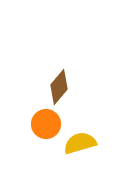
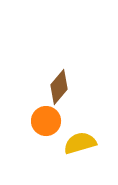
orange circle: moved 3 px up
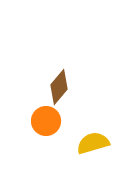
yellow semicircle: moved 13 px right
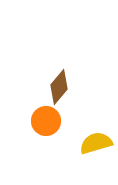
yellow semicircle: moved 3 px right
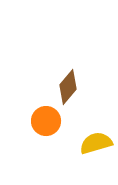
brown diamond: moved 9 px right
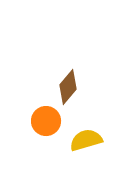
yellow semicircle: moved 10 px left, 3 px up
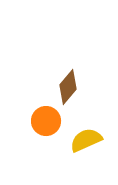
yellow semicircle: rotated 8 degrees counterclockwise
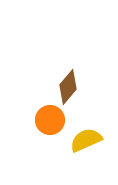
orange circle: moved 4 px right, 1 px up
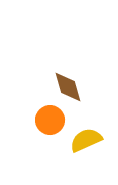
brown diamond: rotated 56 degrees counterclockwise
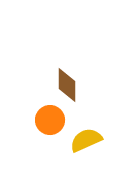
brown diamond: moved 1 px left, 2 px up; rotated 16 degrees clockwise
